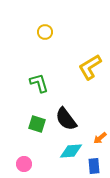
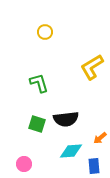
yellow L-shape: moved 2 px right
black semicircle: rotated 60 degrees counterclockwise
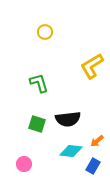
yellow L-shape: moved 1 px up
black semicircle: moved 2 px right
orange arrow: moved 3 px left, 3 px down
cyan diamond: rotated 10 degrees clockwise
blue rectangle: moved 1 px left; rotated 35 degrees clockwise
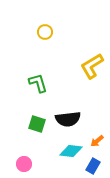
green L-shape: moved 1 px left
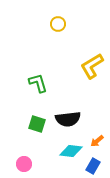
yellow circle: moved 13 px right, 8 px up
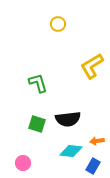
orange arrow: rotated 32 degrees clockwise
pink circle: moved 1 px left, 1 px up
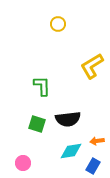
green L-shape: moved 4 px right, 3 px down; rotated 15 degrees clockwise
cyan diamond: rotated 15 degrees counterclockwise
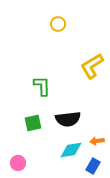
green square: moved 4 px left, 1 px up; rotated 30 degrees counterclockwise
cyan diamond: moved 1 px up
pink circle: moved 5 px left
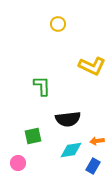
yellow L-shape: rotated 124 degrees counterclockwise
green square: moved 13 px down
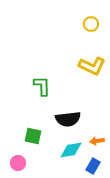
yellow circle: moved 33 px right
green square: rotated 24 degrees clockwise
